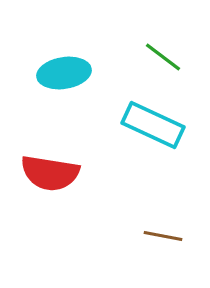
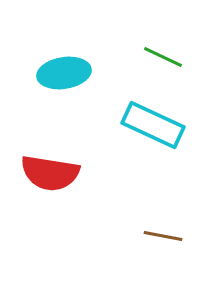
green line: rotated 12 degrees counterclockwise
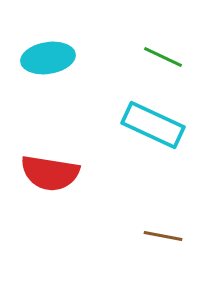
cyan ellipse: moved 16 px left, 15 px up
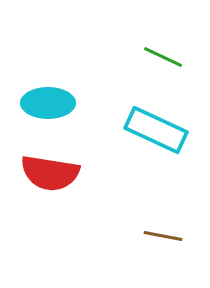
cyan ellipse: moved 45 px down; rotated 9 degrees clockwise
cyan rectangle: moved 3 px right, 5 px down
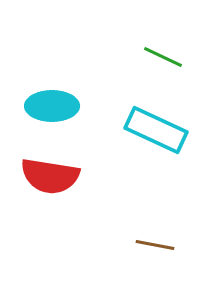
cyan ellipse: moved 4 px right, 3 px down
red semicircle: moved 3 px down
brown line: moved 8 px left, 9 px down
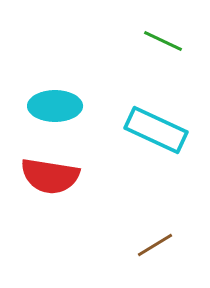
green line: moved 16 px up
cyan ellipse: moved 3 px right
brown line: rotated 42 degrees counterclockwise
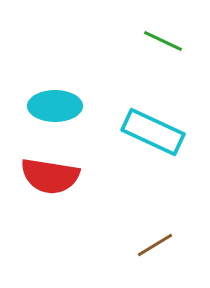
cyan rectangle: moved 3 px left, 2 px down
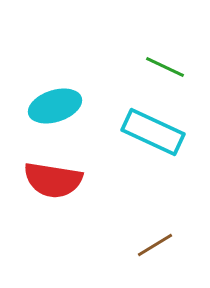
green line: moved 2 px right, 26 px down
cyan ellipse: rotated 18 degrees counterclockwise
red semicircle: moved 3 px right, 4 px down
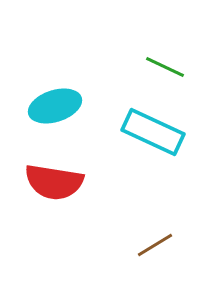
red semicircle: moved 1 px right, 2 px down
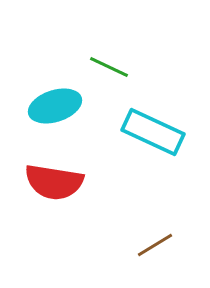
green line: moved 56 px left
